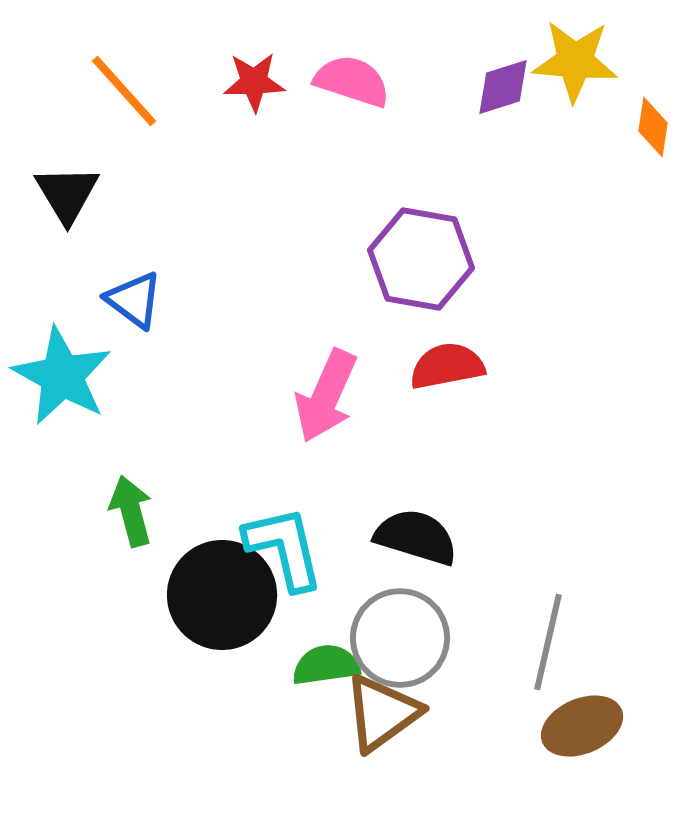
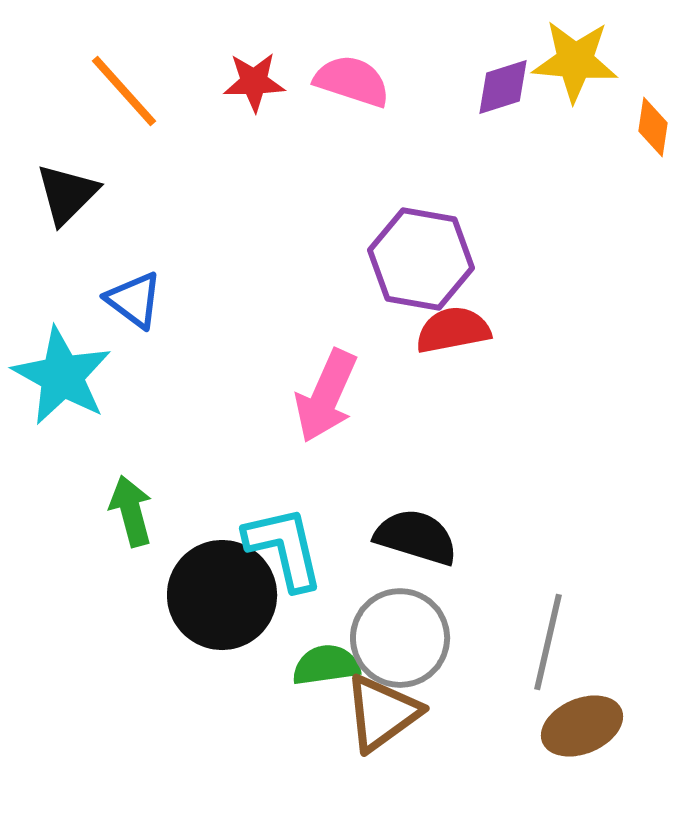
black triangle: rotated 16 degrees clockwise
red semicircle: moved 6 px right, 36 px up
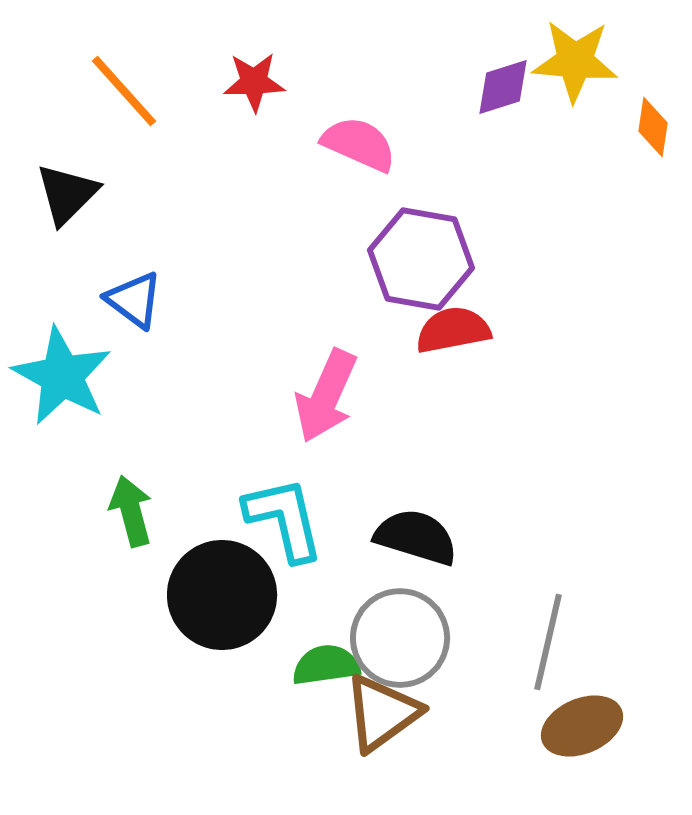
pink semicircle: moved 7 px right, 63 px down; rotated 6 degrees clockwise
cyan L-shape: moved 29 px up
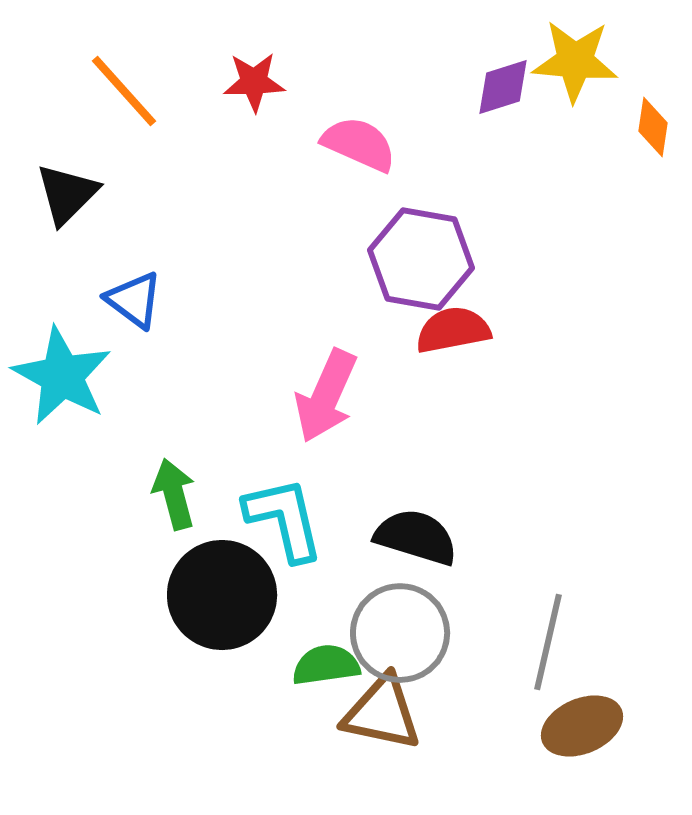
green arrow: moved 43 px right, 17 px up
gray circle: moved 5 px up
brown triangle: rotated 48 degrees clockwise
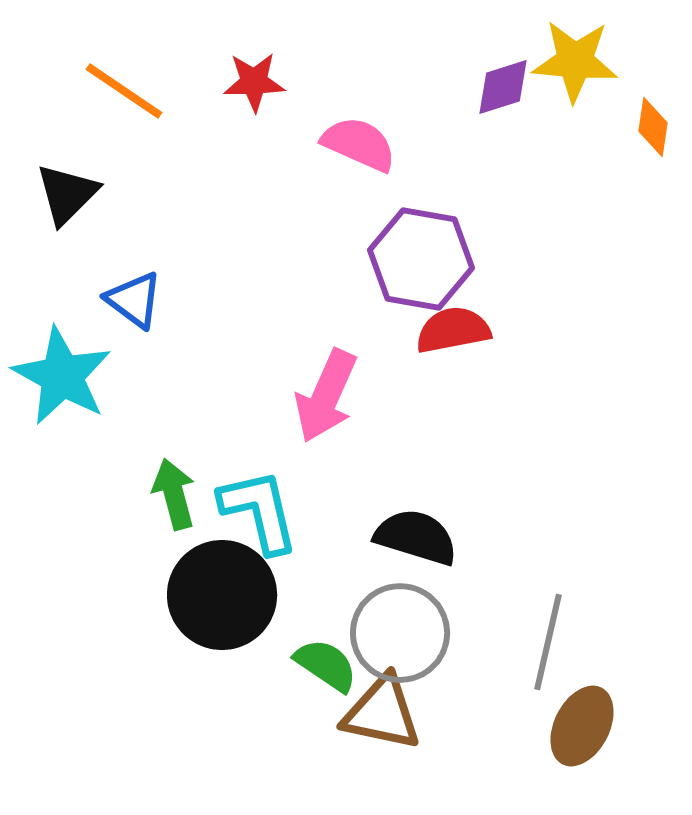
orange line: rotated 14 degrees counterclockwise
cyan L-shape: moved 25 px left, 8 px up
green semicircle: rotated 42 degrees clockwise
brown ellipse: rotated 40 degrees counterclockwise
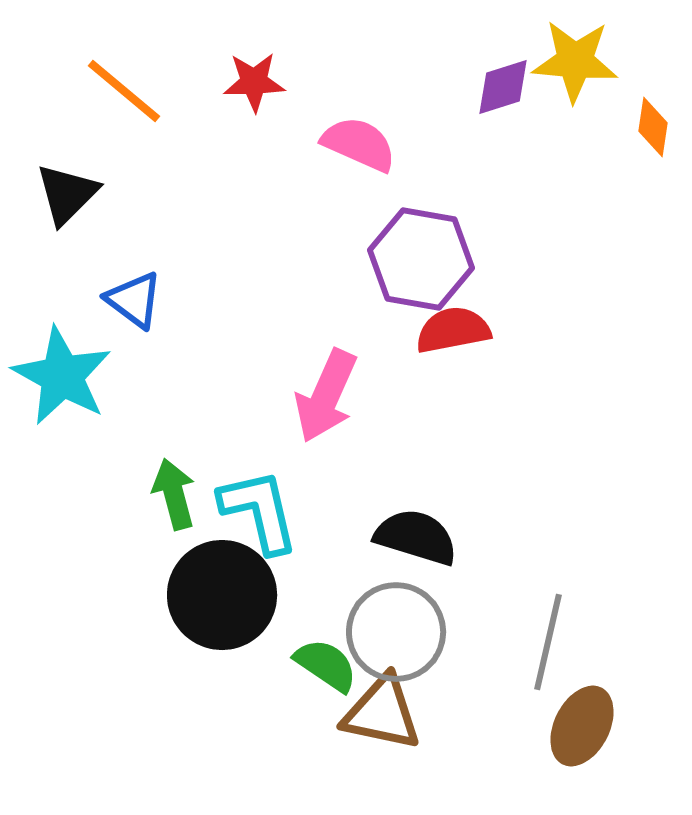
orange line: rotated 6 degrees clockwise
gray circle: moved 4 px left, 1 px up
